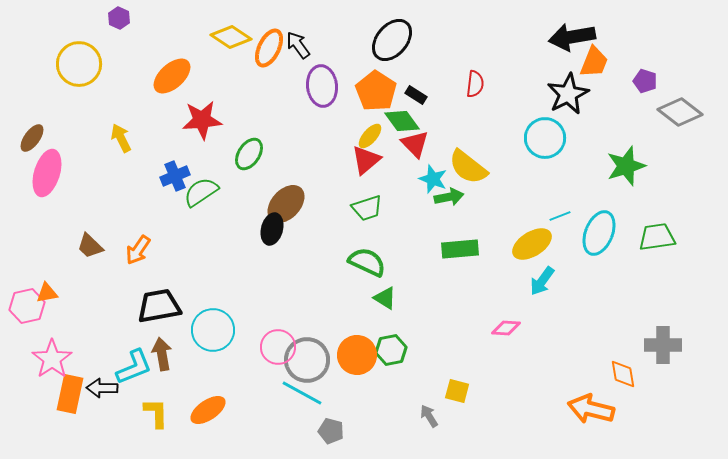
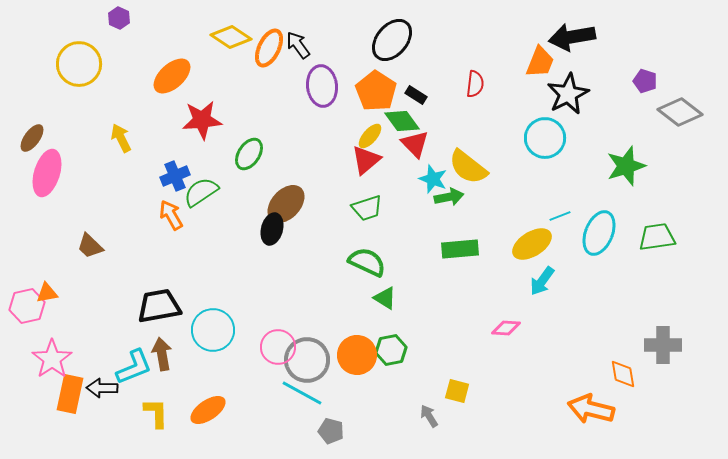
orange trapezoid at (594, 62): moved 54 px left
orange arrow at (138, 250): moved 33 px right, 35 px up; rotated 116 degrees clockwise
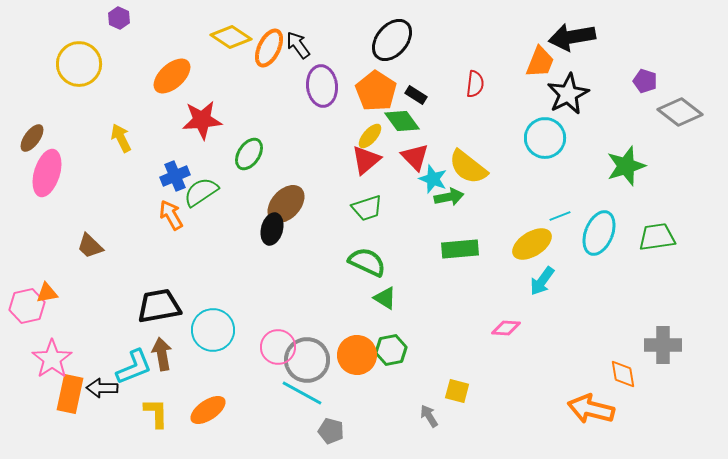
red triangle at (415, 144): moved 13 px down
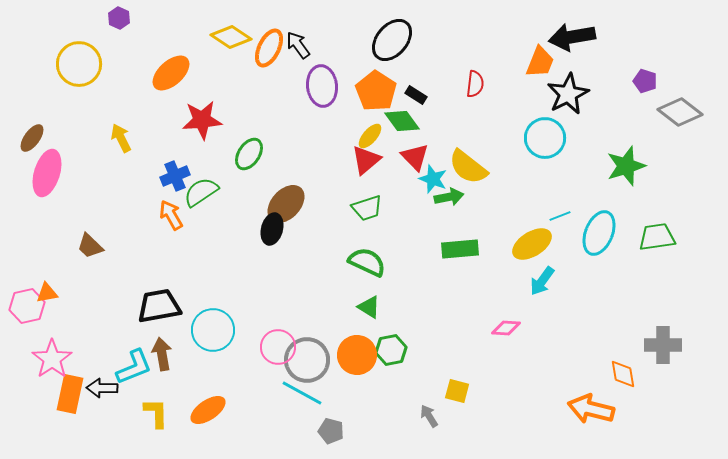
orange ellipse at (172, 76): moved 1 px left, 3 px up
green triangle at (385, 298): moved 16 px left, 9 px down
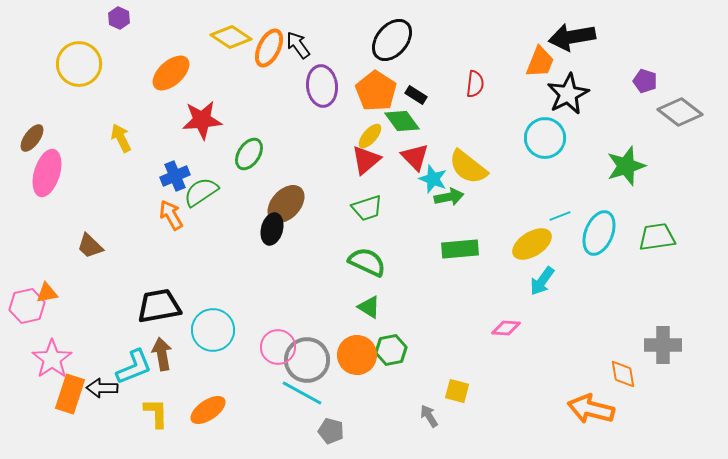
orange rectangle at (70, 394): rotated 6 degrees clockwise
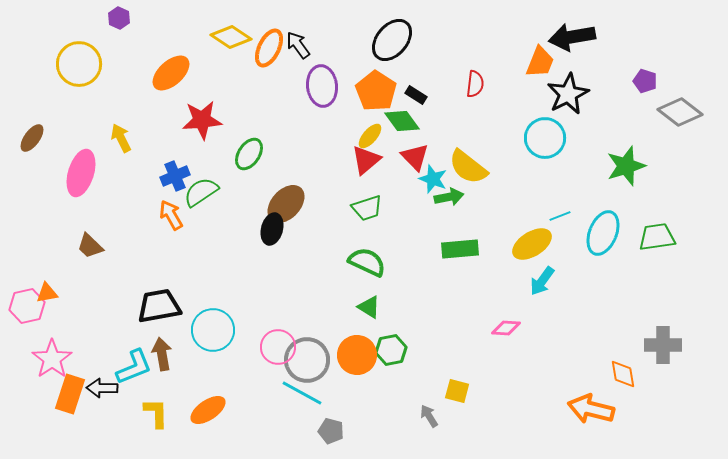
pink ellipse at (47, 173): moved 34 px right
cyan ellipse at (599, 233): moved 4 px right
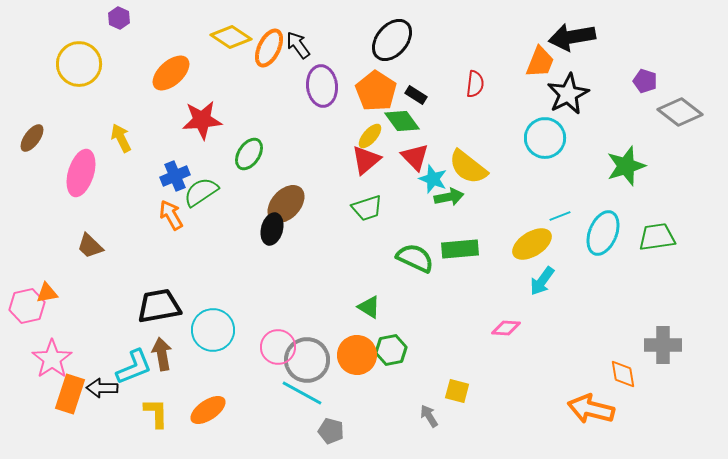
green semicircle at (367, 262): moved 48 px right, 4 px up
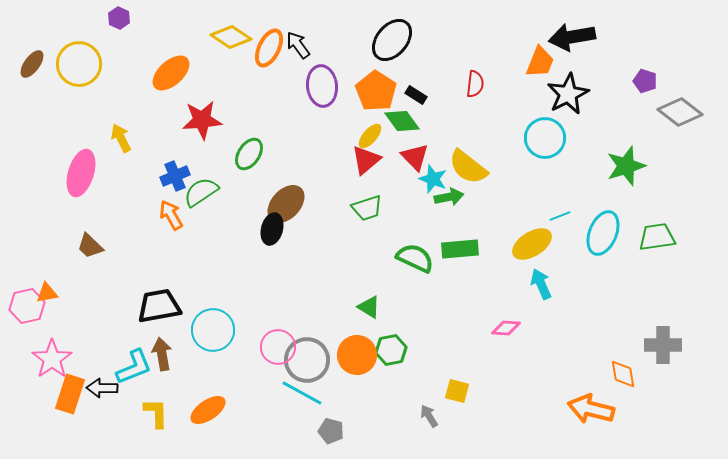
brown ellipse at (32, 138): moved 74 px up
cyan arrow at (542, 281): moved 1 px left, 3 px down; rotated 120 degrees clockwise
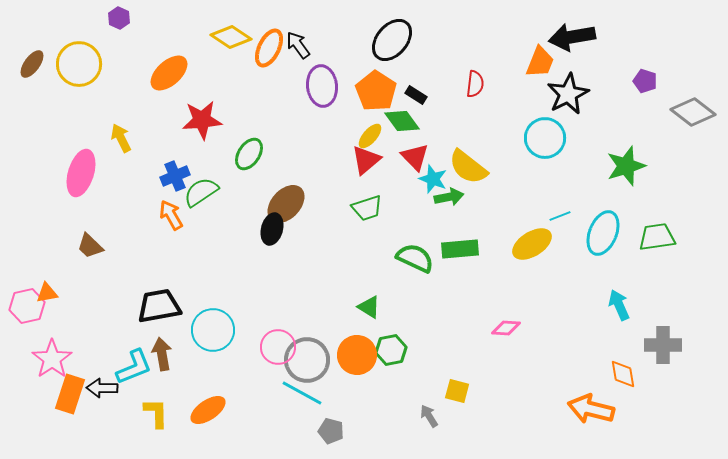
orange ellipse at (171, 73): moved 2 px left
gray diamond at (680, 112): moved 13 px right
cyan arrow at (541, 284): moved 78 px right, 21 px down
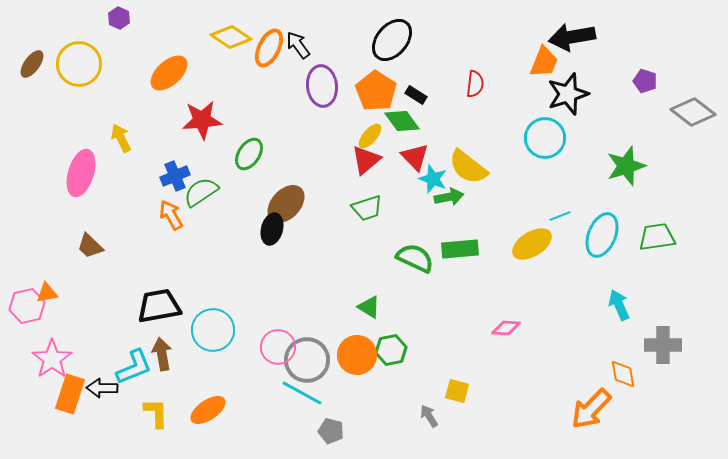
orange trapezoid at (540, 62): moved 4 px right
black star at (568, 94): rotated 9 degrees clockwise
cyan ellipse at (603, 233): moved 1 px left, 2 px down
orange arrow at (591, 409): rotated 60 degrees counterclockwise
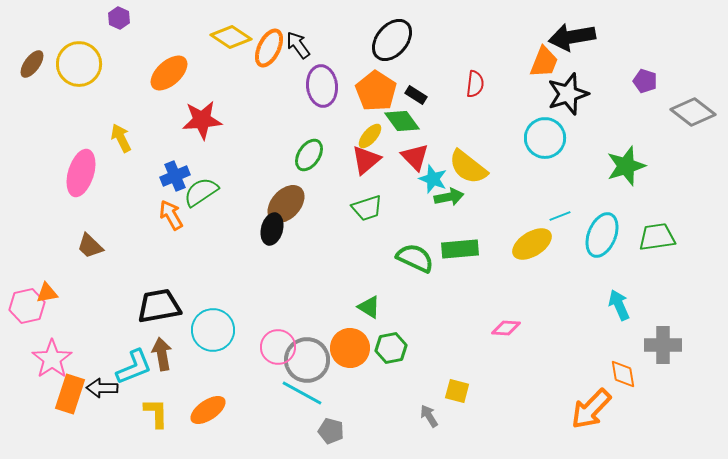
green ellipse at (249, 154): moved 60 px right, 1 px down
green hexagon at (391, 350): moved 2 px up
orange circle at (357, 355): moved 7 px left, 7 px up
